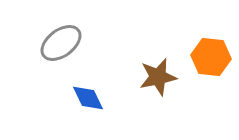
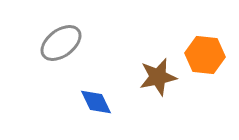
orange hexagon: moved 6 px left, 2 px up
blue diamond: moved 8 px right, 4 px down
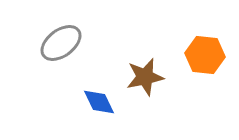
brown star: moved 13 px left
blue diamond: moved 3 px right
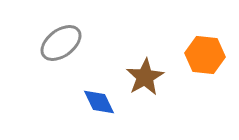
brown star: rotated 18 degrees counterclockwise
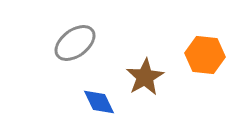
gray ellipse: moved 14 px right
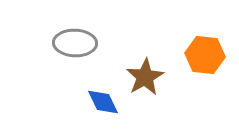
gray ellipse: rotated 39 degrees clockwise
blue diamond: moved 4 px right
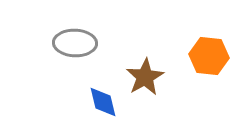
orange hexagon: moved 4 px right, 1 px down
blue diamond: rotated 12 degrees clockwise
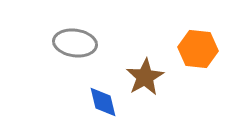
gray ellipse: rotated 6 degrees clockwise
orange hexagon: moved 11 px left, 7 px up
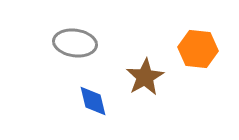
blue diamond: moved 10 px left, 1 px up
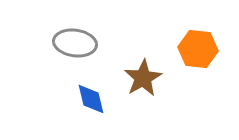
brown star: moved 2 px left, 1 px down
blue diamond: moved 2 px left, 2 px up
